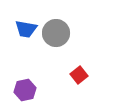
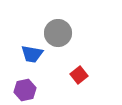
blue trapezoid: moved 6 px right, 25 px down
gray circle: moved 2 px right
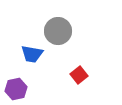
gray circle: moved 2 px up
purple hexagon: moved 9 px left, 1 px up
